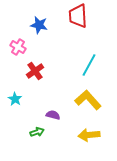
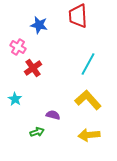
cyan line: moved 1 px left, 1 px up
red cross: moved 2 px left, 3 px up
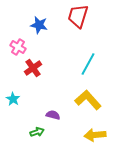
red trapezoid: rotated 20 degrees clockwise
cyan star: moved 2 px left
yellow arrow: moved 6 px right
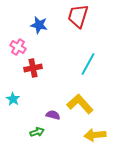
red cross: rotated 24 degrees clockwise
yellow L-shape: moved 8 px left, 4 px down
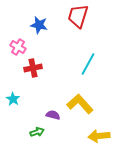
yellow arrow: moved 4 px right, 1 px down
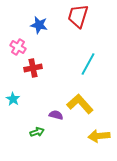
purple semicircle: moved 3 px right
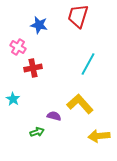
purple semicircle: moved 2 px left, 1 px down
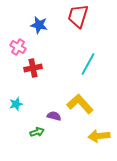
cyan star: moved 3 px right, 5 px down; rotated 24 degrees clockwise
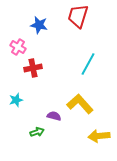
cyan star: moved 4 px up
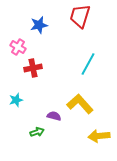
red trapezoid: moved 2 px right
blue star: rotated 24 degrees counterclockwise
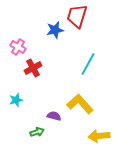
red trapezoid: moved 3 px left
blue star: moved 16 px right, 5 px down
red cross: rotated 18 degrees counterclockwise
